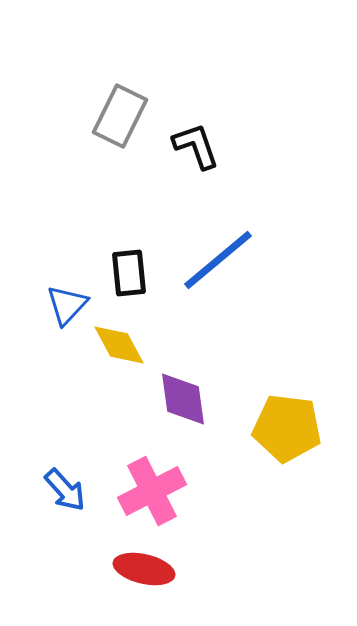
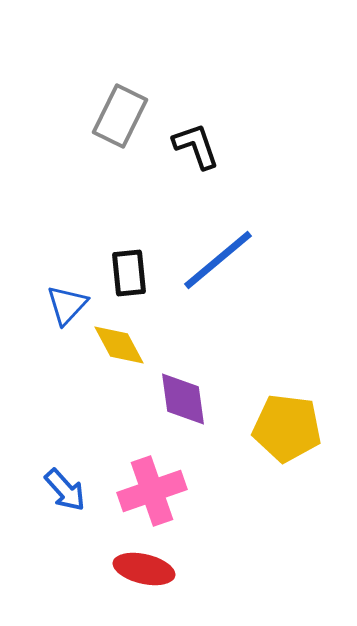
pink cross: rotated 8 degrees clockwise
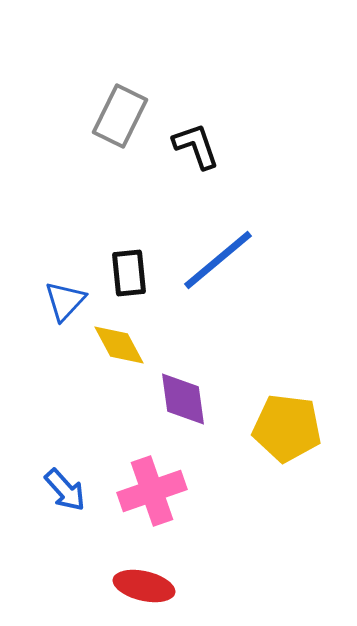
blue triangle: moved 2 px left, 4 px up
red ellipse: moved 17 px down
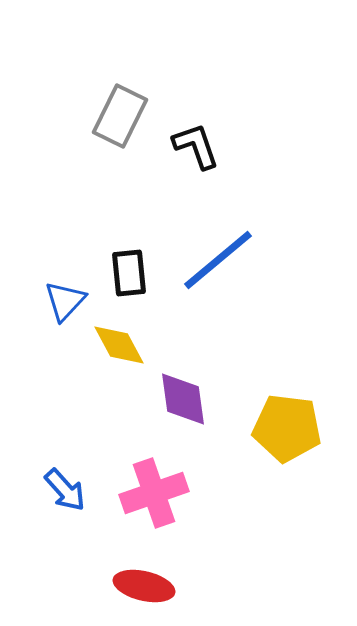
pink cross: moved 2 px right, 2 px down
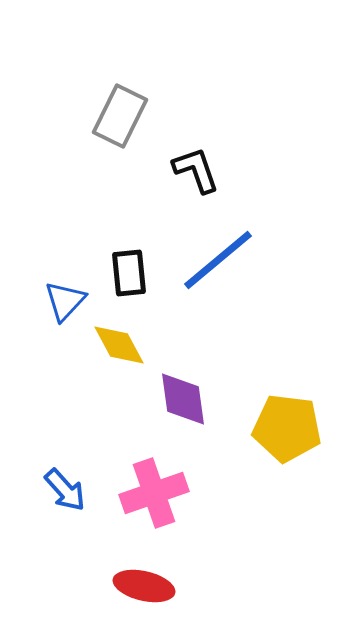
black L-shape: moved 24 px down
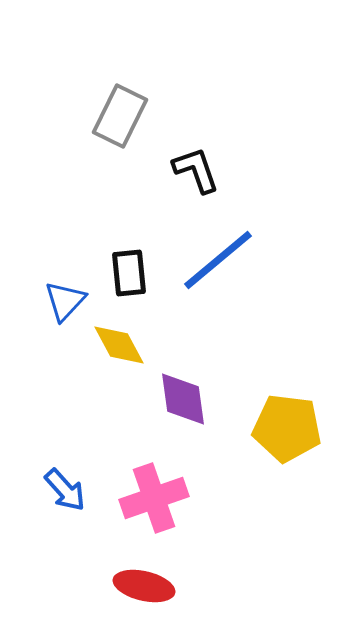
pink cross: moved 5 px down
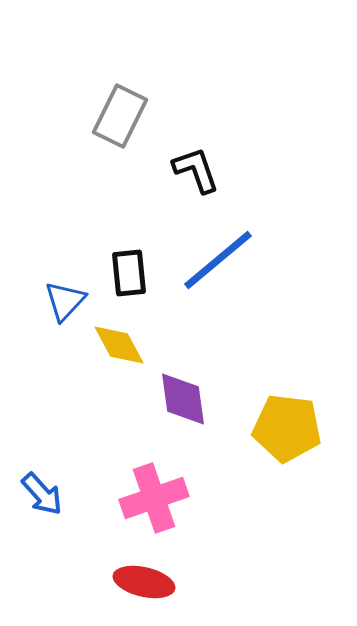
blue arrow: moved 23 px left, 4 px down
red ellipse: moved 4 px up
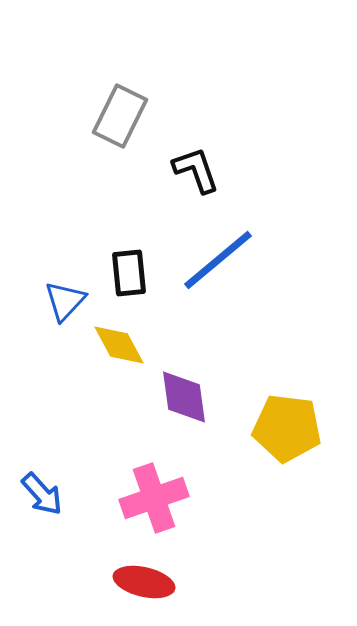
purple diamond: moved 1 px right, 2 px up
